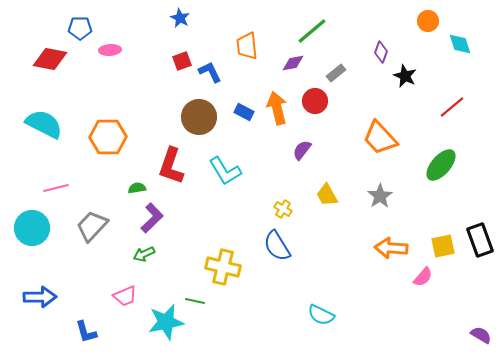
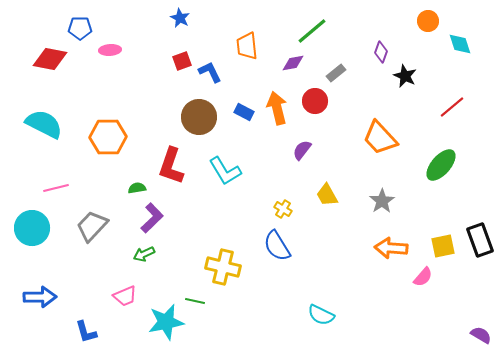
gray star at (380, 196): moved 2 px right, 5 px down
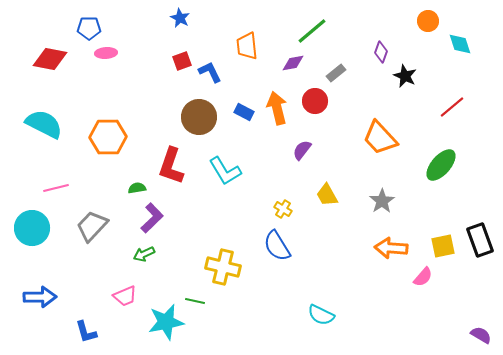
blue pentagon at (80, 28): moved 9 px right
pink ellipse at (110, 50): moved 4 px left, 3 px down
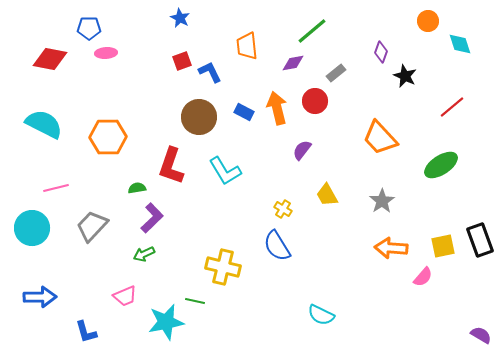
green ellipse at (441, 165): rotated 16 degrees clockwise
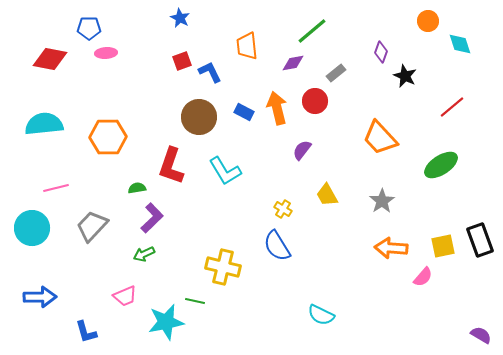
cyan semicircle at (44, 124): rotated 33 degrees counterclockwise
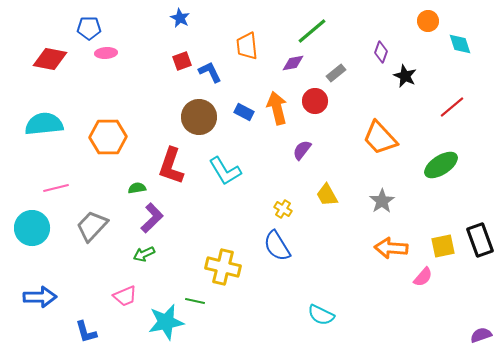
purple semicircle at (481, 335): rotated 50 degrees counterclockwise
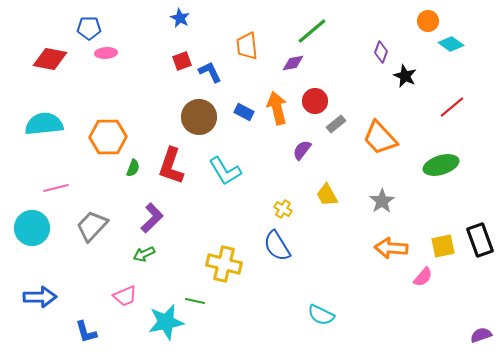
cyan diamond at (460, 44): moved 9 px left; rotated 35 degrees counterclockwise
gray rectangle at (336, 73): moved 51 px down
green ellipse at (441, 165): rotated 16 degrees clockwise
green semicircle at (137, 188): moved 4 px left, 20 px up; rotated 120 degrees clockwise
yellow cross at (223, 267): moved 1 px right, 3 px up
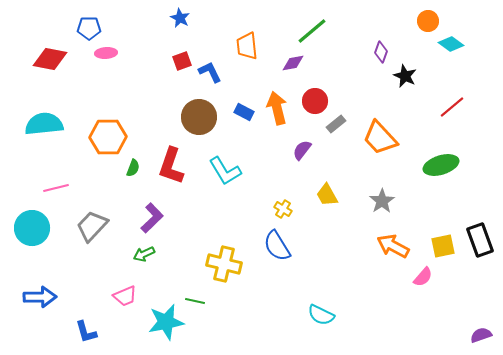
orange arrow at (391, 248): moved 2 px right, 2 px up; rotated 24 degrees clockwise
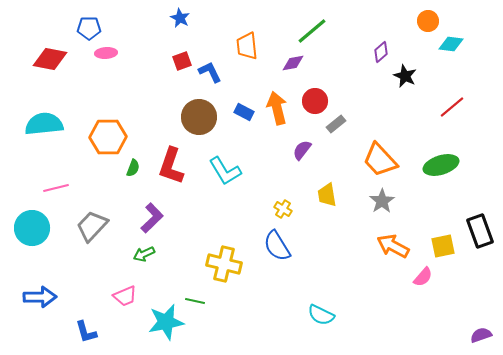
cyan diamond at (451, 44): rotated 30 degrees counterclockwise
purple diamond at (381, 52): rotated 30 degrees clockwise
orange trapezoid at (380, 138): moved 22 px down
yellow trapezoid at (327, 195): rotated 20 degrees clockwise
black rectangle at (480, 240): moved 9 px up
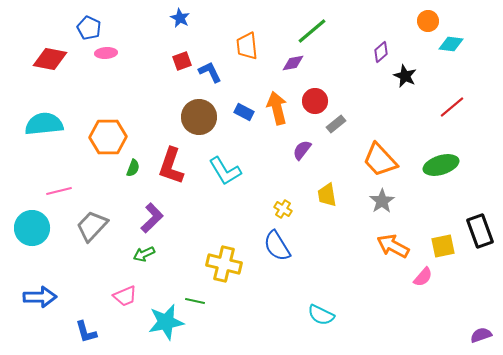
blue pentagon at (89, 28): rotated 25 degrees clockwise
pink line at (56, 188): moved 3 px right, 3 px down
